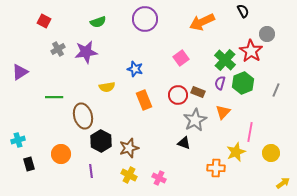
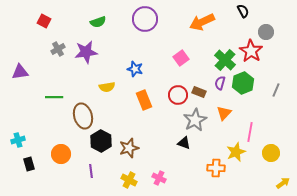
gray circle: moved 1 px left, 2 px up
purple triangle: rotated 24 degrees clockwise
brown rectangle: moved 1 px right
orange triangle: moved 1 px right, 1 px down
yellow cross: moved 5 px down
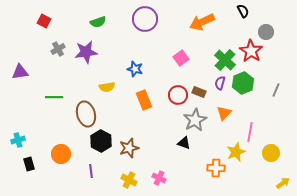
brown ellipse: moved 3 px right, 2 px up
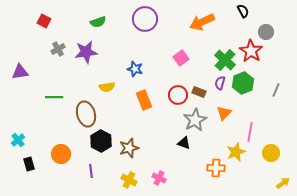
cyan cross: rotated 24 degrees counterclockwise
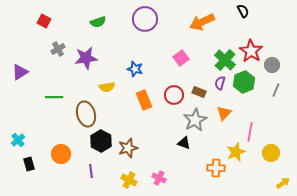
gray circle: moved 6 px right, 33 px down
purple star: moved 6 px down
purple triangle: rotated 24 degrees counterclockwise
green hexagon: moved 1 px right, 1 px up
red circle: moved 4 px left
brown star: moved 1 px left
